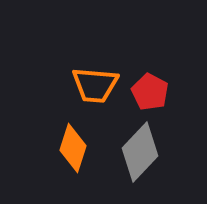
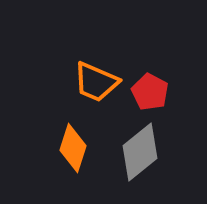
orange trapezoid: moved 1 px right, 3 px up; rotated 18 degrees clockwise
gray diamond: rotated 8 degrees clockwise
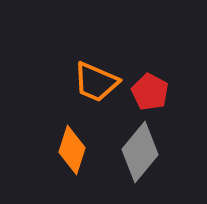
orange diamond: moved 1 px left, 2 px down
gray diamond: rotated 12 degrees counterclockwise
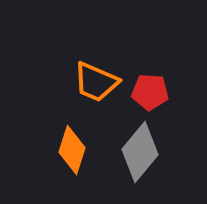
red pentagon: rotated 24 degrees counterclockwise
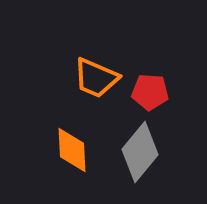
orange trapezoid: moved 4 px up
orange diamond: rotated 21 degrees counterclockwise
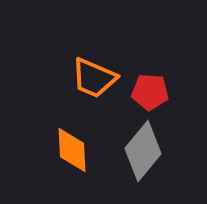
orange trapezoid: moved 2 px left
gray diamond: moved 3 px right, 1 px up
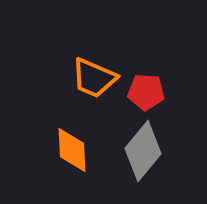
red pentagon: moved 4 px left
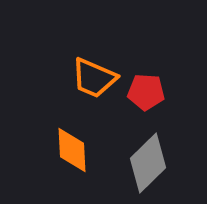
gray diamond: moved 5 px right, 12 px down; rotated 6 degrees clockwise
